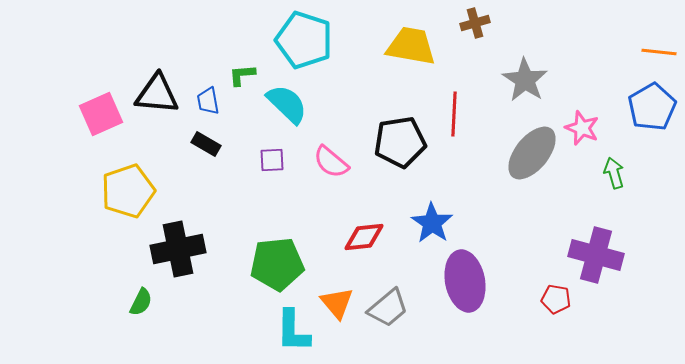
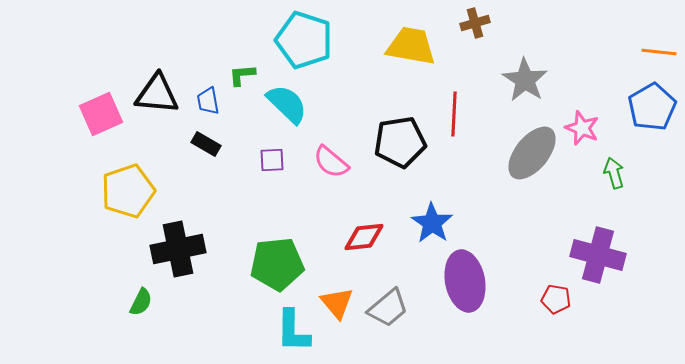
purple cross: moved 2 px right
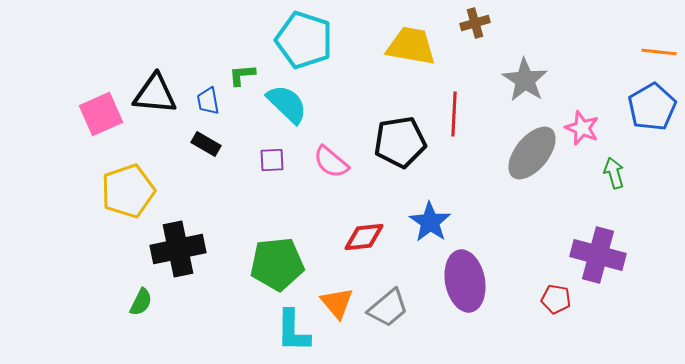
black triangle: moved 2 px left
blue star: moved 2 px left, 1 px up
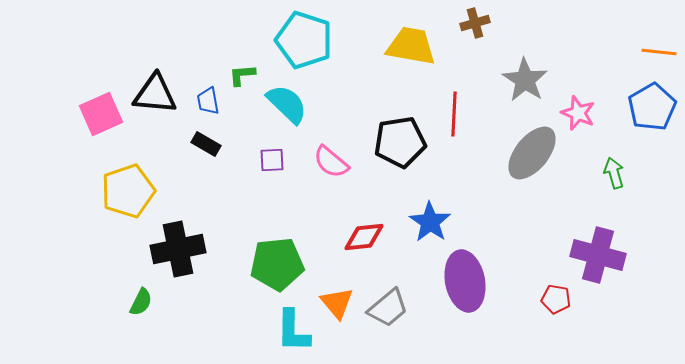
pink star: moved 4 px left, 15 px up
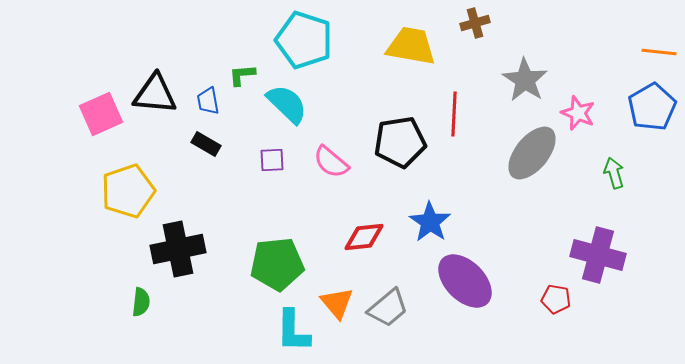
purple ellipse: rotated 34 degrees counterclockwise
green semicircle: rotated 20 degrees counterclockwise
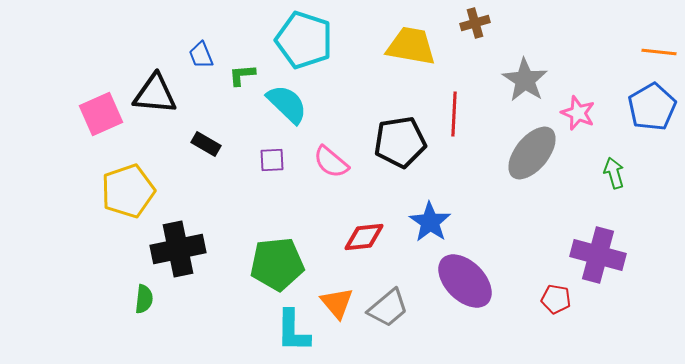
blue trapezoid: moved 7 px left, 46 px up; rotated 12 degrees counterclockwise
green semicircle: moved 3 px right, 3 px up
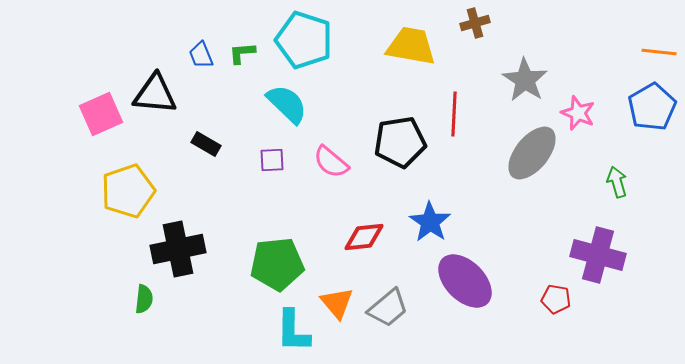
green L-shape: moved 22 px up
green arrow: moved 3 px right, 9 px down
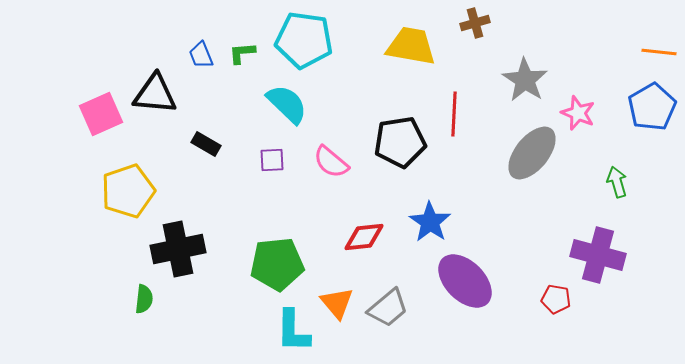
cyan pentagon: rotated 10 degrees counterclockwise
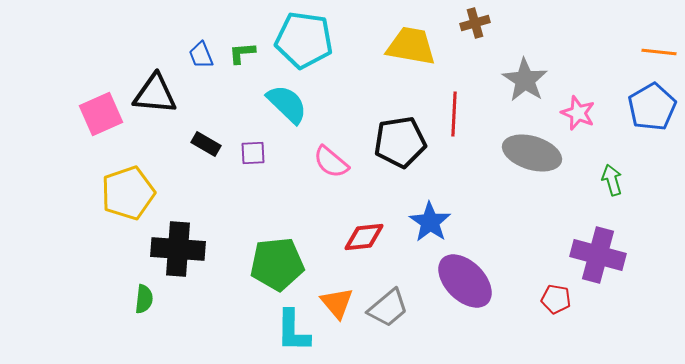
gray ellipse: rotated 68 degrees clockwise
purple square: moved 19 px left, 7 px up
green arrow: moved 5 px left, 2 px up
yellow pentagon: moved 2 px down
black cross: rotated 16 degrees clockwise
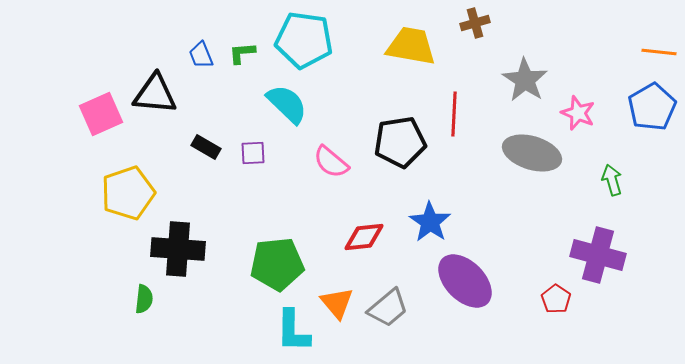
black rectangle: moved 3 px down
red pentagon: rotated 24 degrees clockwise
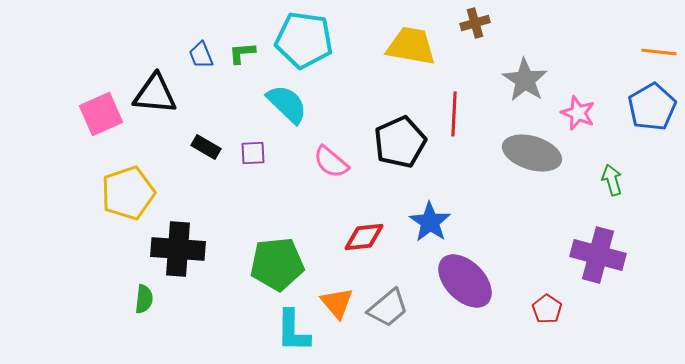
black pentagon: rotated 15 degrees counterclockwise
red pentagon: moved 9 px left, 10 px down
